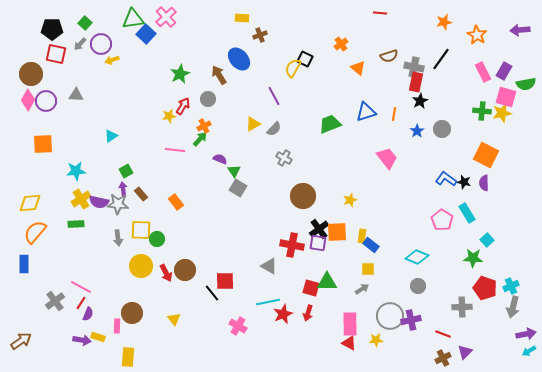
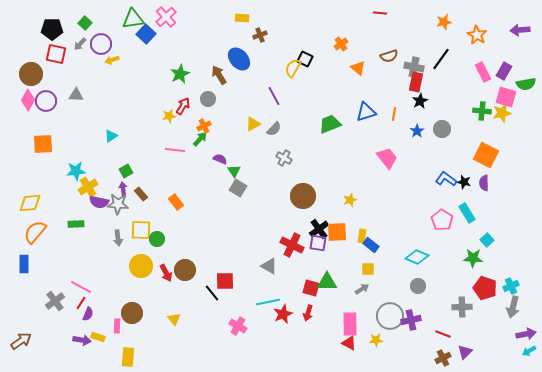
yellow cross at (81, 199): moved 7 px right, 12 px up
red cross at (292, 245): rotated 15 degrees clockwise
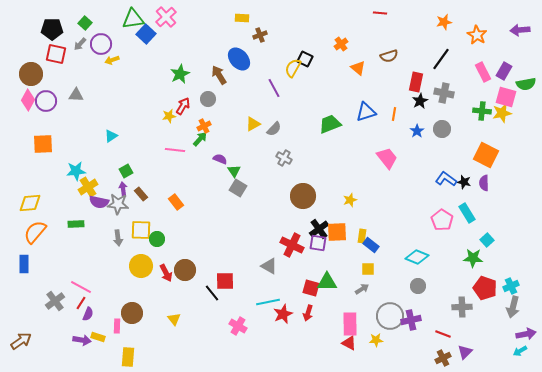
gray cross at (414, 67): moved 30 px right, 26 px down
purple line at (274, 96): moved 8 px up
cyan arrow at (529, 351): moved 9 px left
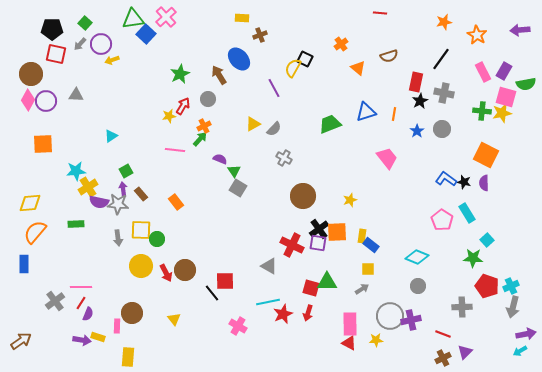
pink line at (81, 287): rotated 30 degrees counterclockwise
red pentagon at (485, 288): moved 2 px right, 2 px up
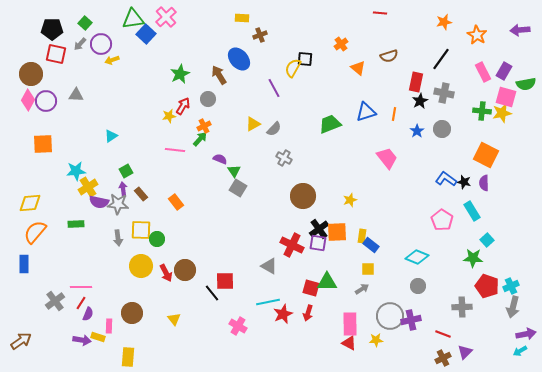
black square at (305, 59): rotated 21 degrees counterclockwise
cyan rectangle at (467, 213): moved 5 px right, 2 px up
pink rectangle at (117, 326): moved 8 px left
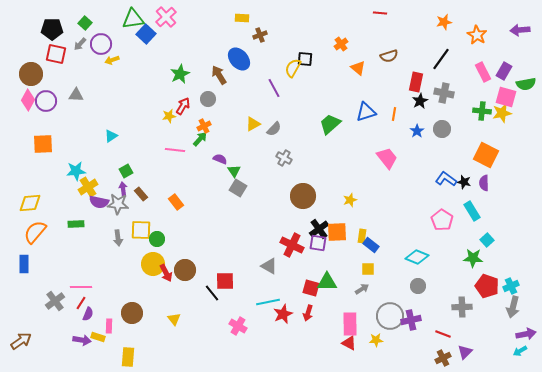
green trapezoid at (330, 124): rotated 20 degrees counterclockwise
yellow circle at (141, 266): moved 12 px right, 2 px up
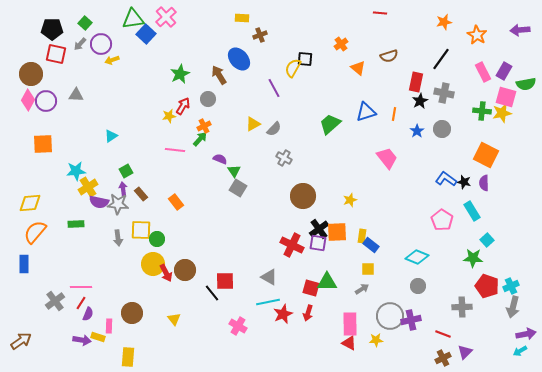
gray triangle at (269, 266): moved 11 px down
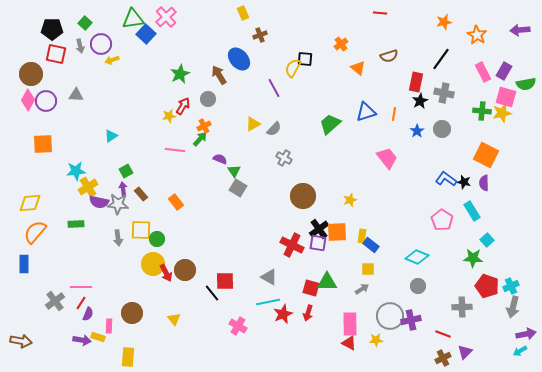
yellow rectangle at (242, 18): moved 1 px right, 5 px up; rotated 64 degrees clockwise
gray arrow at (80, 44): moved 2 px down; rotated 56 degrees counterclockwise
brown arrow at (21, 341): rotated 45 degrees clockwise
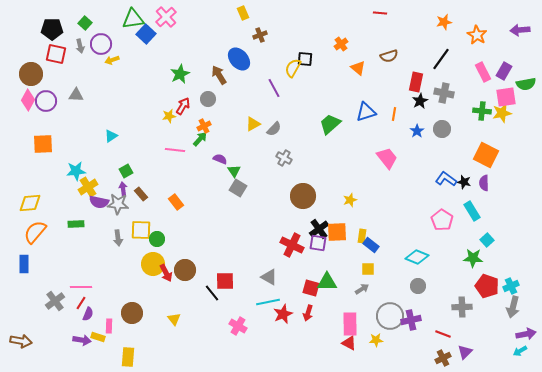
pink square at (506, 97): rotated 25 degrees counterclockwise
